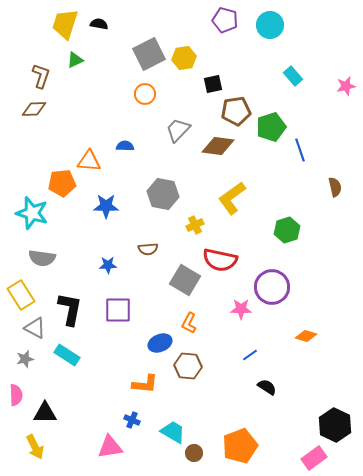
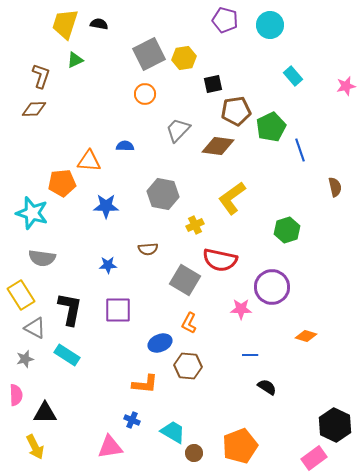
green pentagon at (271, 127): rotated 8 degrees counterclockwise
blue line at (250, 355): rotated 35 degrees clockwise
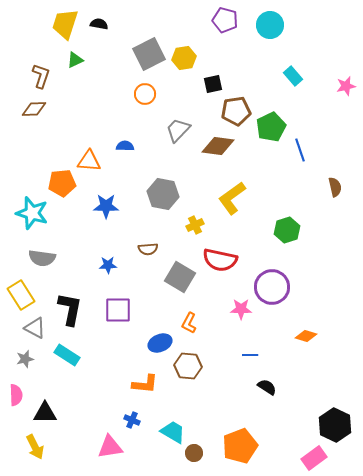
gray square at (185, 280): moved 5 px left, 3 px up
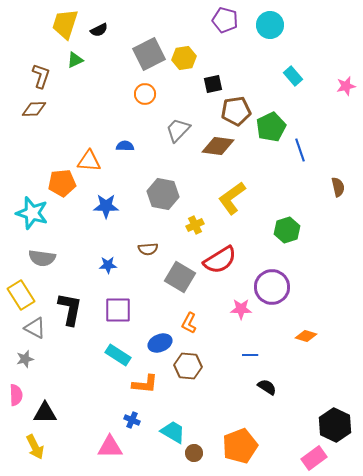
black semicircle at (99, 24): moved 6 px down; rotated 144 degrees clockwise
brown semicircle at (335, 187): moved 3 px right
red semicircle at (220, 260): rotated 44 degrees counterclockwise
cyan rectangle at (67, 355): moved 51 px right
pink triangle at (110, 447): rotated 8 degrees clockwise
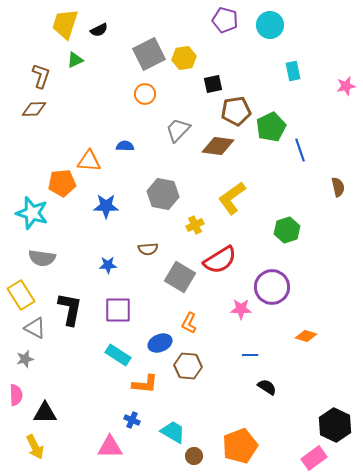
cyan rectangle at (293, 76): moved 5 px up; rotated 30 degrees clockwise
brown circle at (194, 453): moved 3 px down
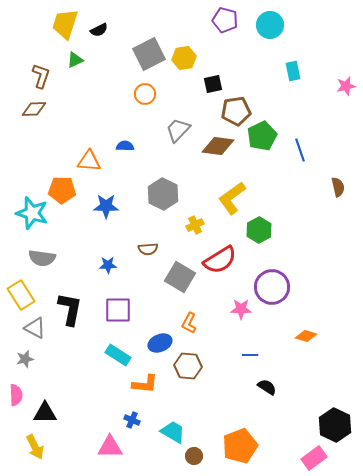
green pentagon at (271, 127): moved 9 px left, 9 px down
orange pentagon at (62, 183): moved 7 px down; rotated 8 degrees clockwise
gray hexagon at (163, 194): rotated 16 degrees clockwise
green hexagon at (287, 230): moved 28 px left; rotated 10 degrees counterclockwise
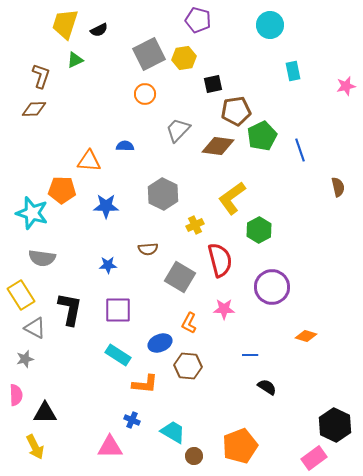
purple pentagon at (225, 20): moved 27 px left
red semicircle at (220, 260): rotated 72 degrees counterclockwise
pink star at (241, 309): moved 17 px left
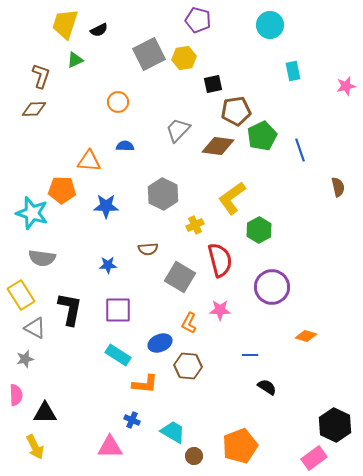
orange circle at (145, 94): moved 27 px left, 8 px down
pink star at (224, 309): moved 4 px left, 1 px down
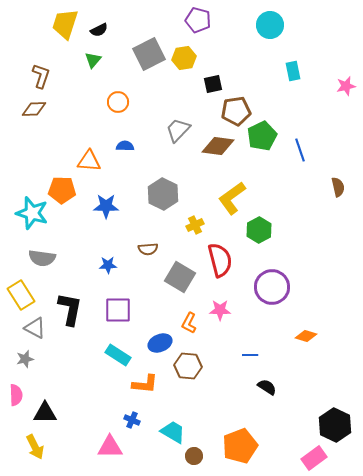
green triangle at (75, 60): moved 18 px right; rotated 24 degrees counterclockwise
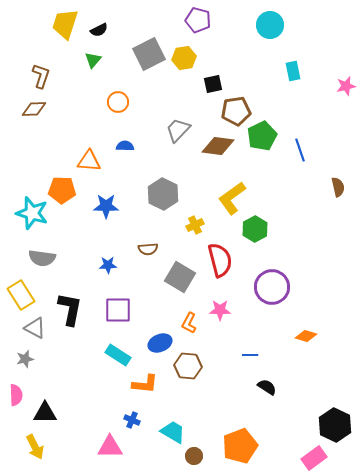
green hexagon at (259, 230): moved 4 px left, 1 px up
